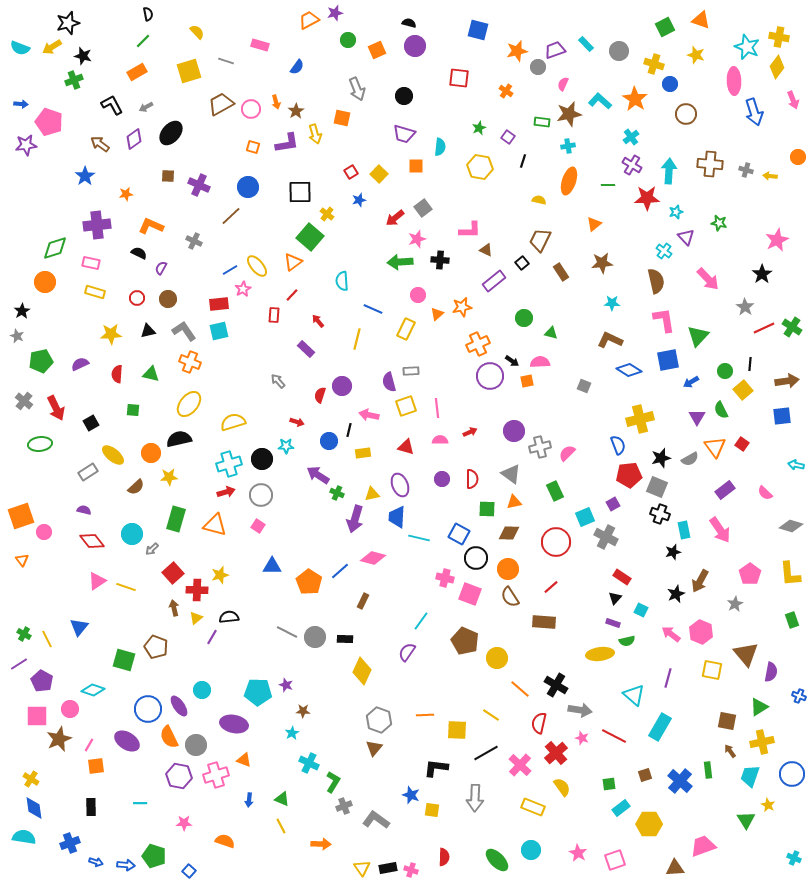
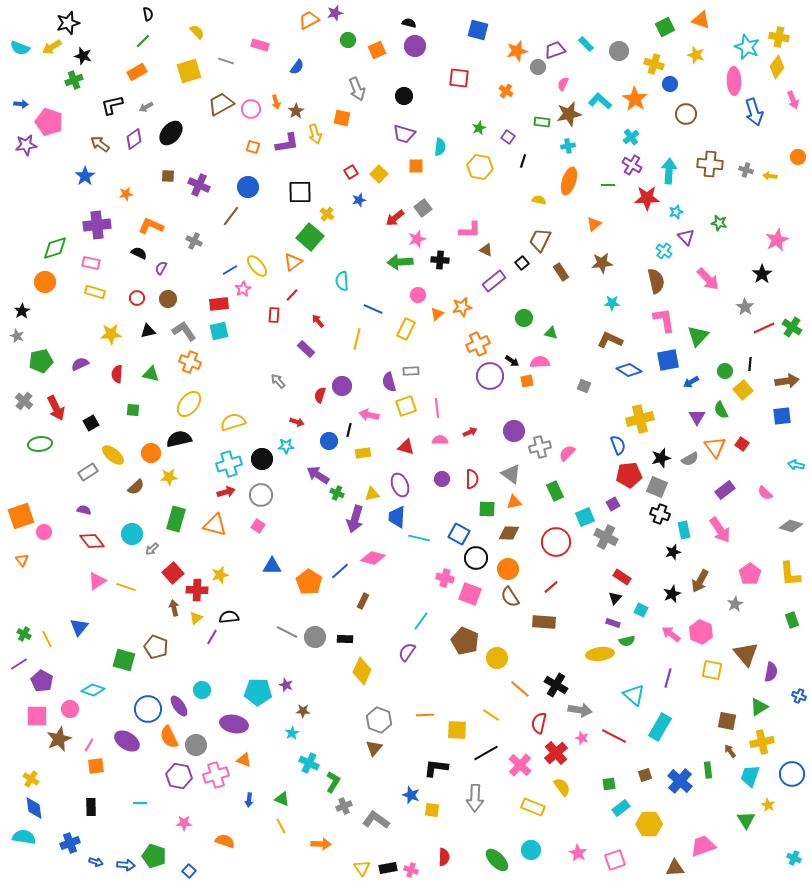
black L-shape at (112, 105): rotated 75 degrees counterclockwise
brown line at (231, 216): rotated 10 degrees counterclockwise
black star at (676, 594): moved 4 px left
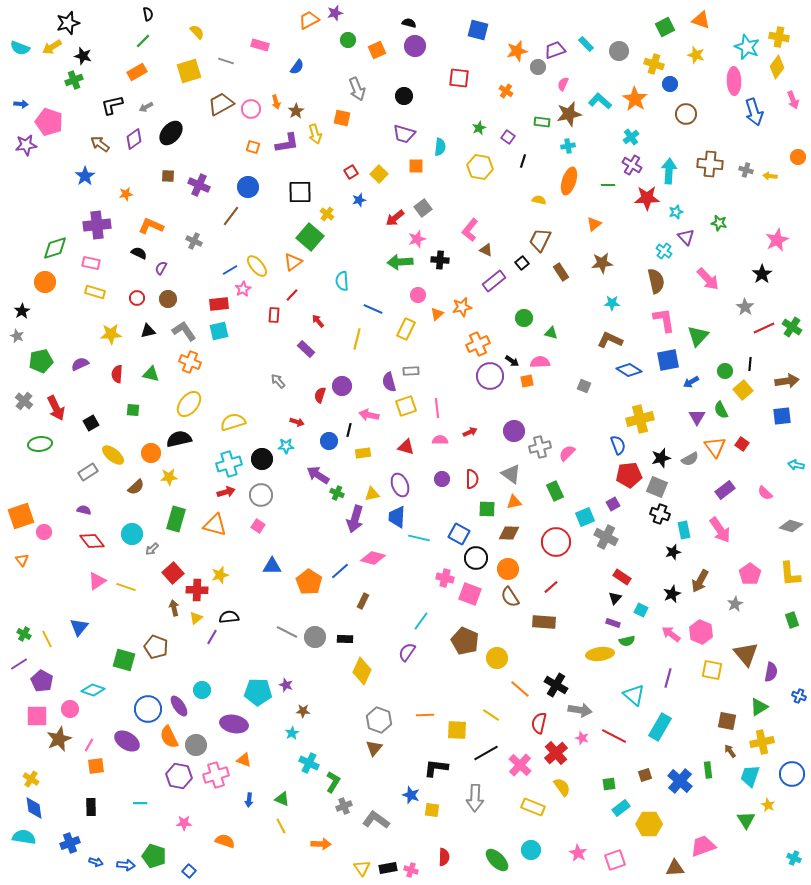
pink L-shape at (470, 230): rotated 130 degrees clockwise
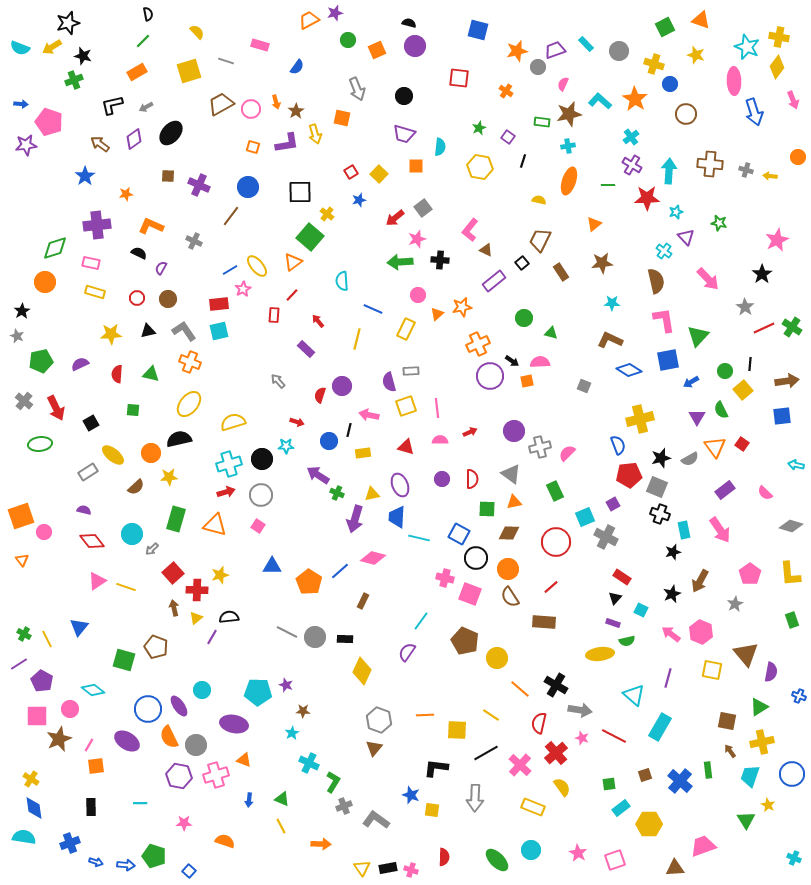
cyan diamond at (93, 690): rotated 20 degrees clockwise
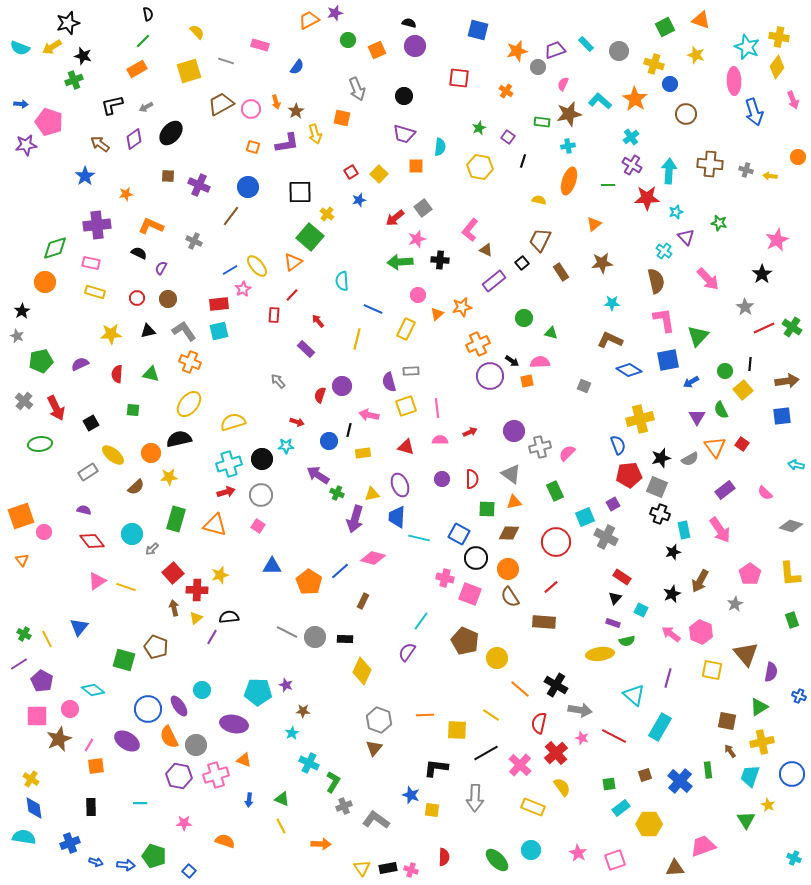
orange rectangle at (137, 72): moved 3 px up
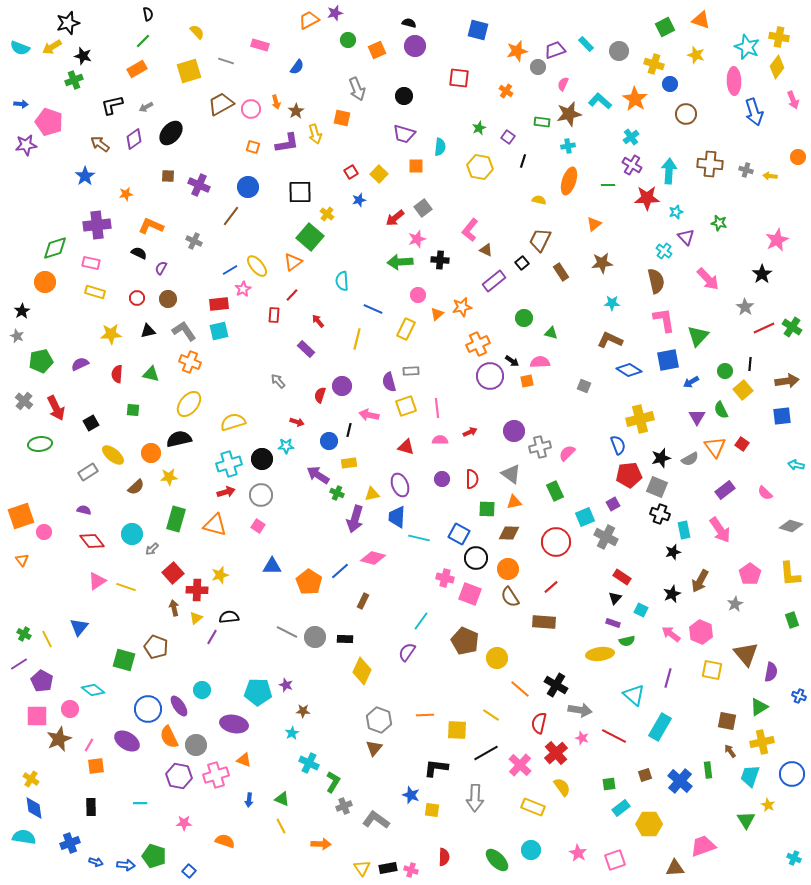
yellow rectangle at (363, 453): moved 14 px left, 10 px down
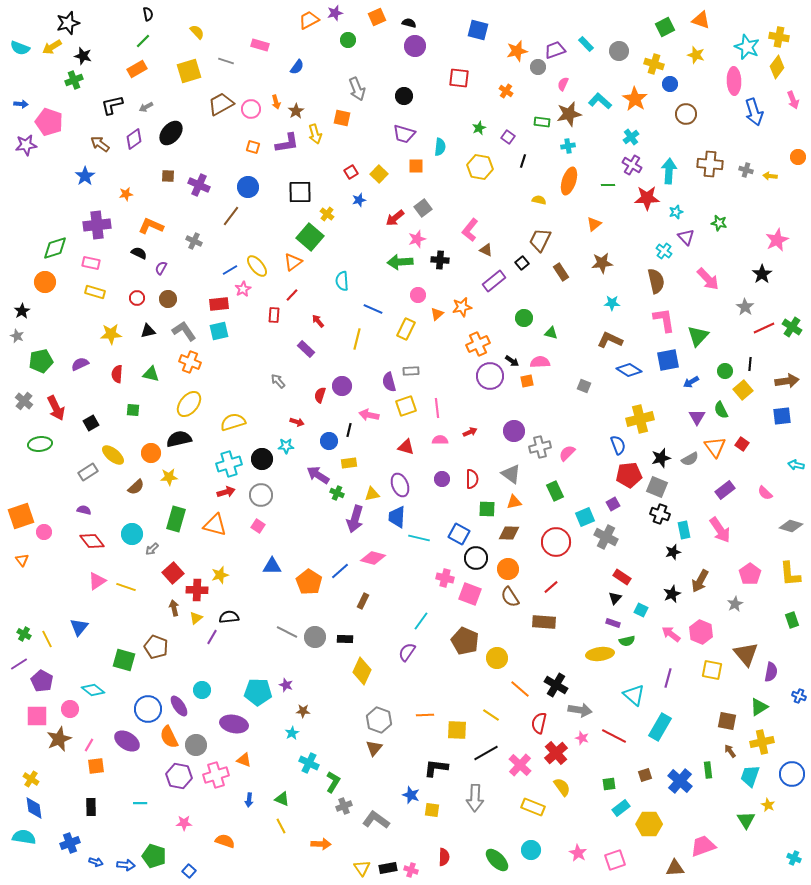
orange square at (377, 50): moved 33 px up
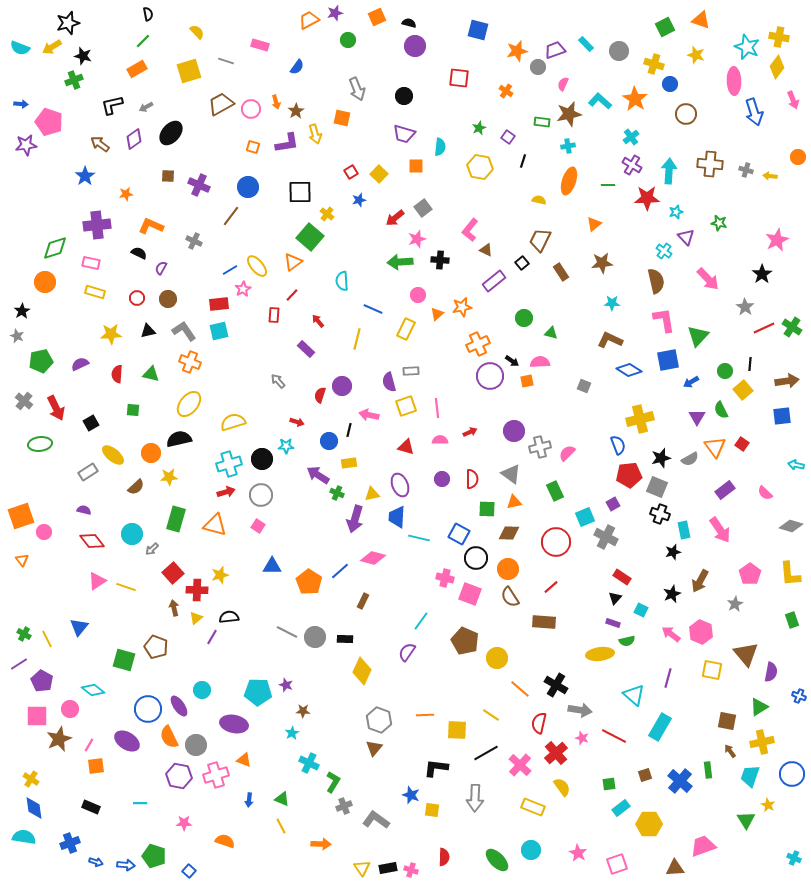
black rectangle at (91, 807): rotated 66 degrees counterclockwise
pink square at (615, 860): moved 2 px right, 4 px down
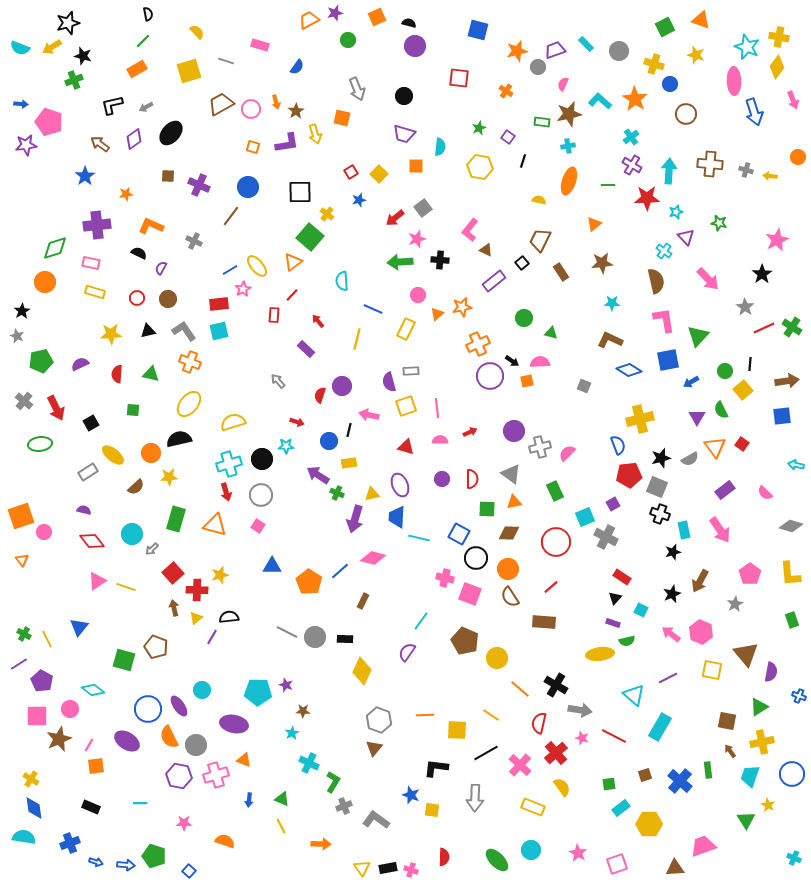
red arrow at (226, 492): rotated 90 degrees clockwise
purple line at (668, 678): rotated 48 degrees clockwise
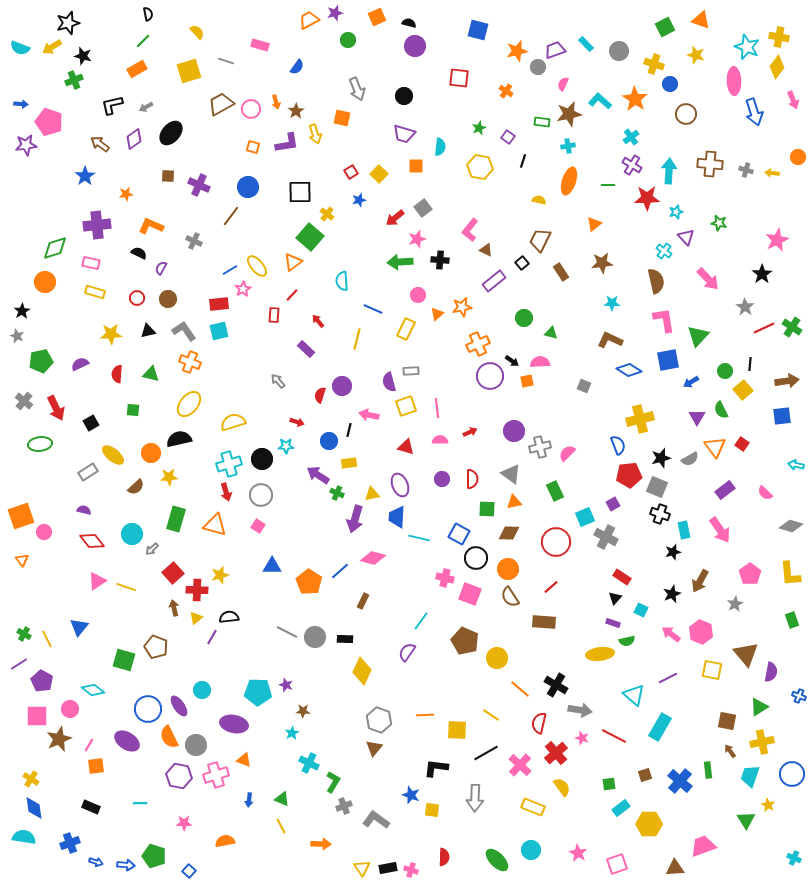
yellow arrow at (770, 176): moved 2 px right, 3 px up
orange semicircle at (225, 841): rotated 30 degrees counterclockwise
